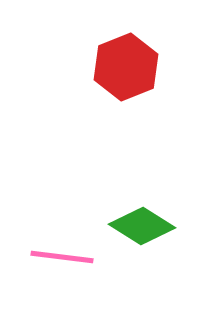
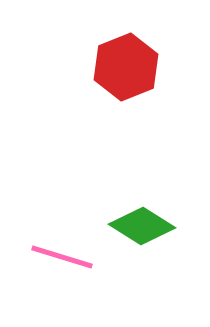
pink line: rotated 10 degrees clockwise
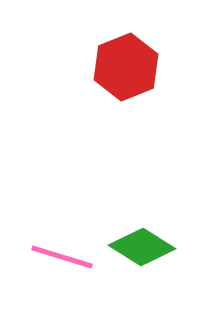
green diamond: moved 21 px down
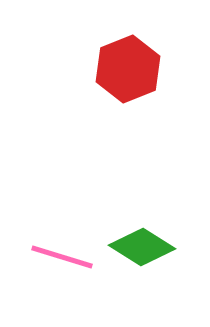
red hexagon: moved 2 px right, 2 px down
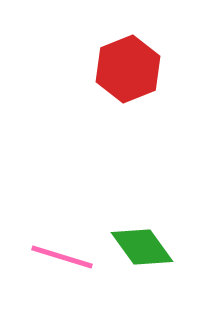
green diamond: rotated 22 degrees clockwise
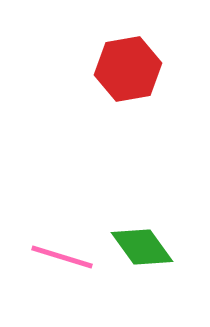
red hexagon: rotated 12 degrees clockwise
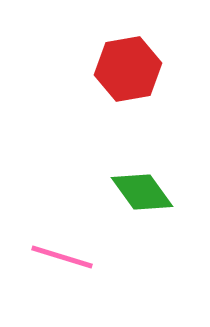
green diamond: moved 55 px up
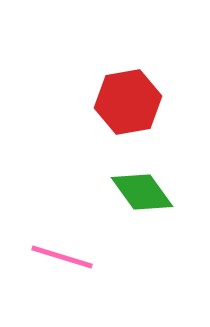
red hexagon: moved 33 px down
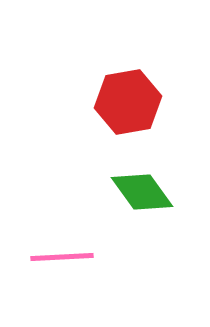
pink line: rotated 20 degrees counterclockwise
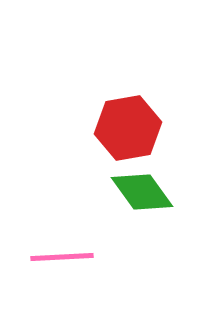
red hexagon: moved 26 px down
